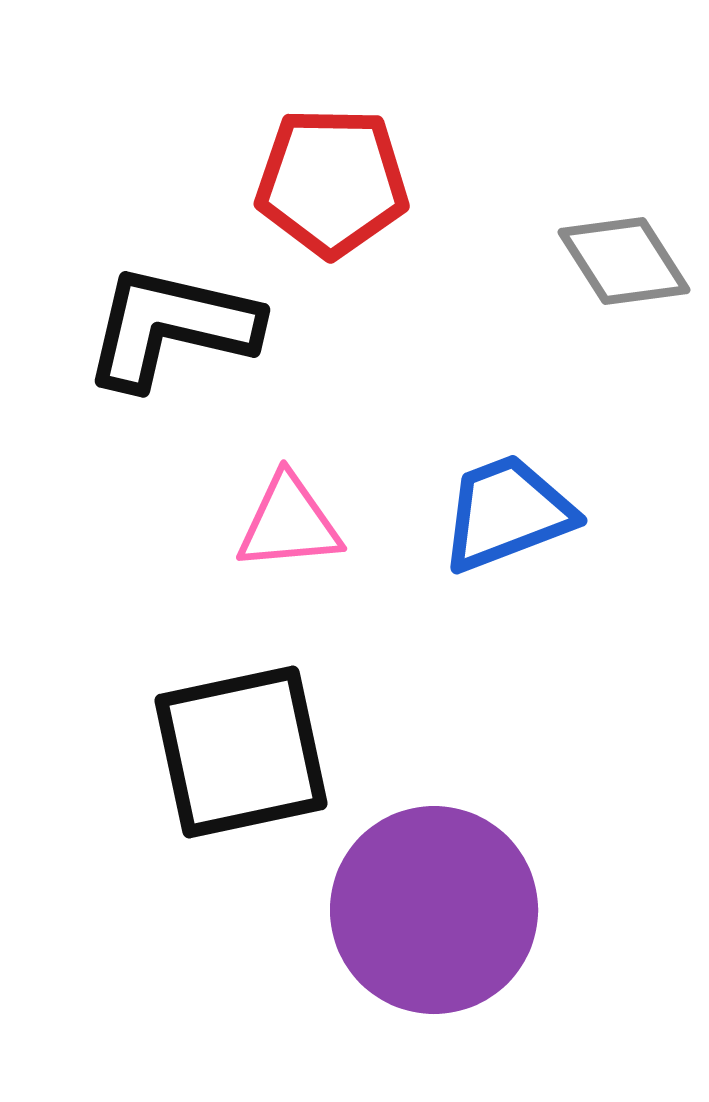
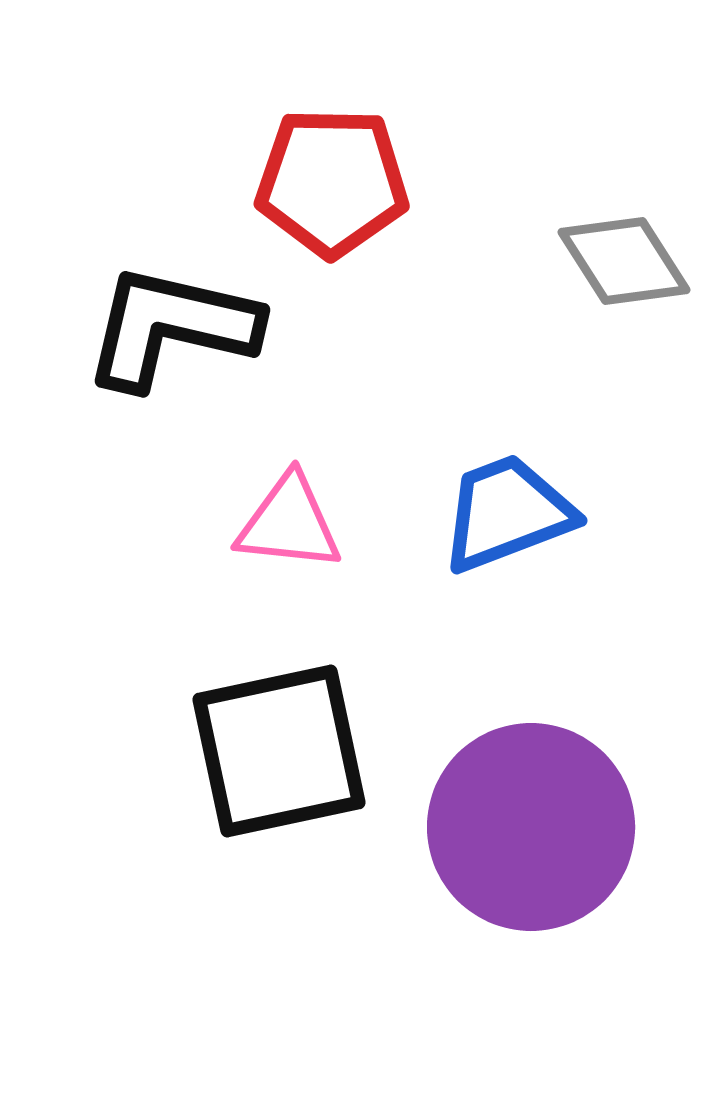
pink triangle: rotated 11 degrees clockwise
black square: moved 38 px right, 1 px up
purple circle: moved 97 px right, 83 px up
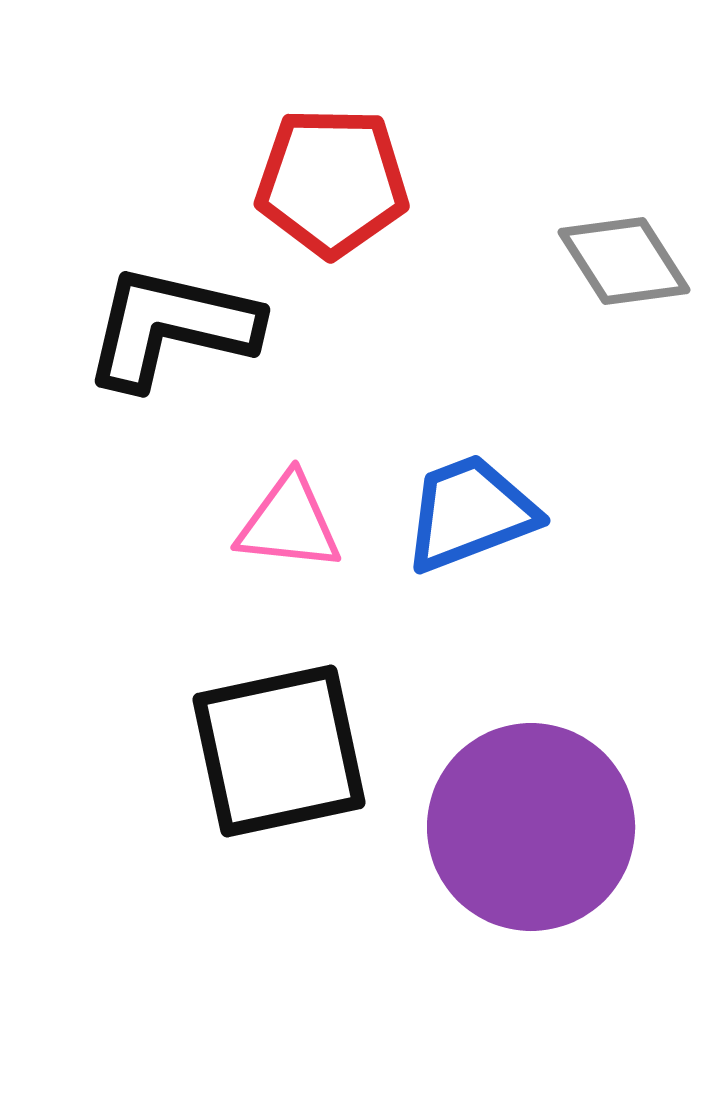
blue trapezoid: moved 37 px left
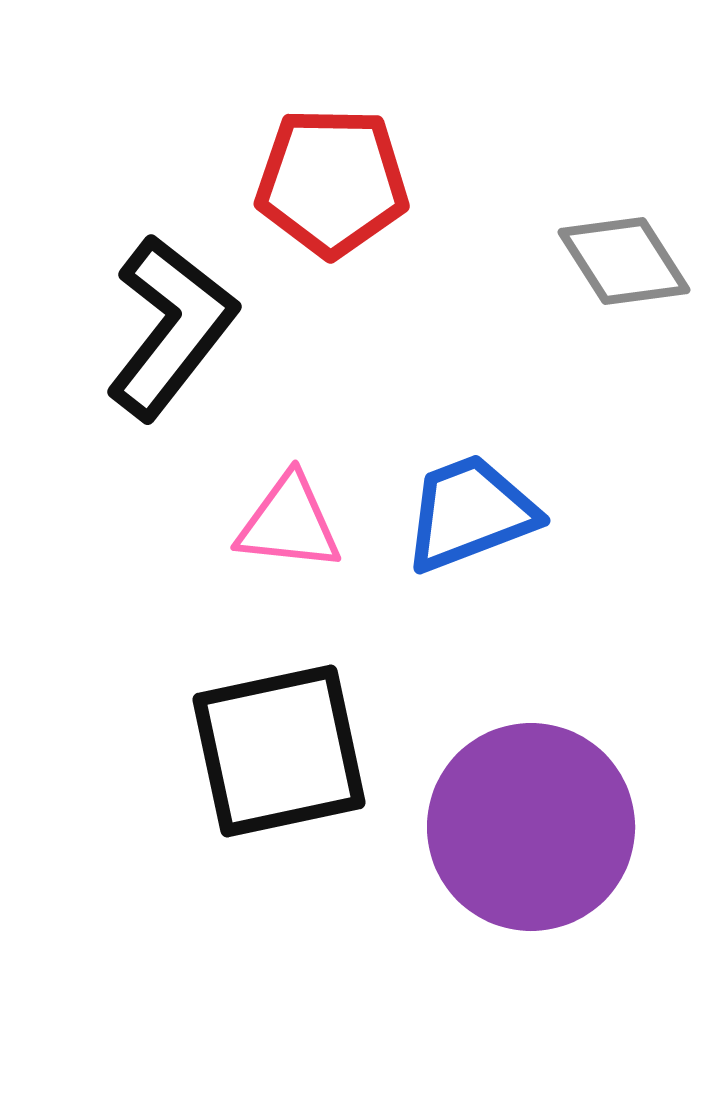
black L-shape: rotated 115 degrees clockwise
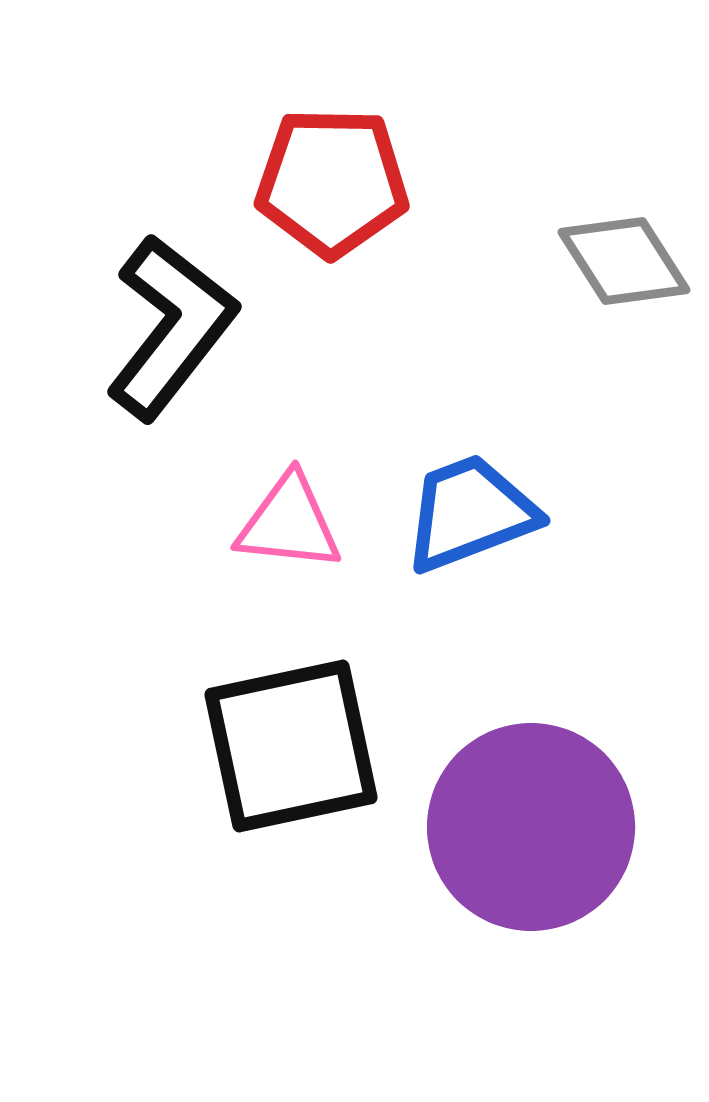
black square: moved 12 px right, 5 px up
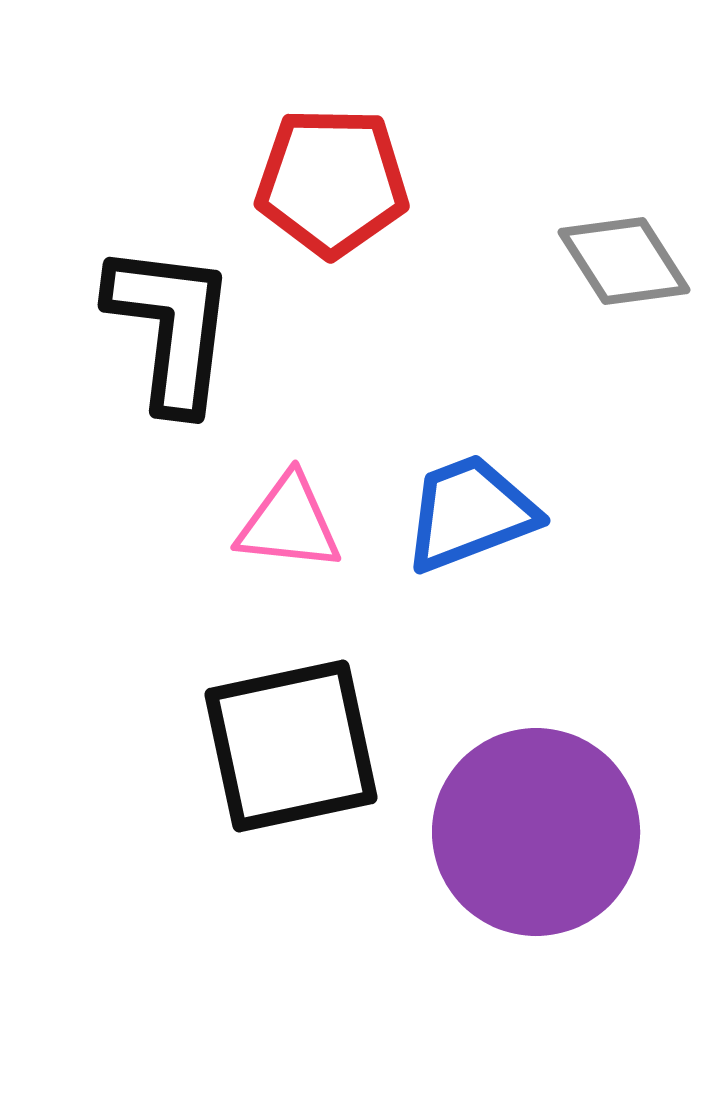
black L-shape: rotated 31 degrees counterclockwise
purple circle: moved 5 px right, 5 px down
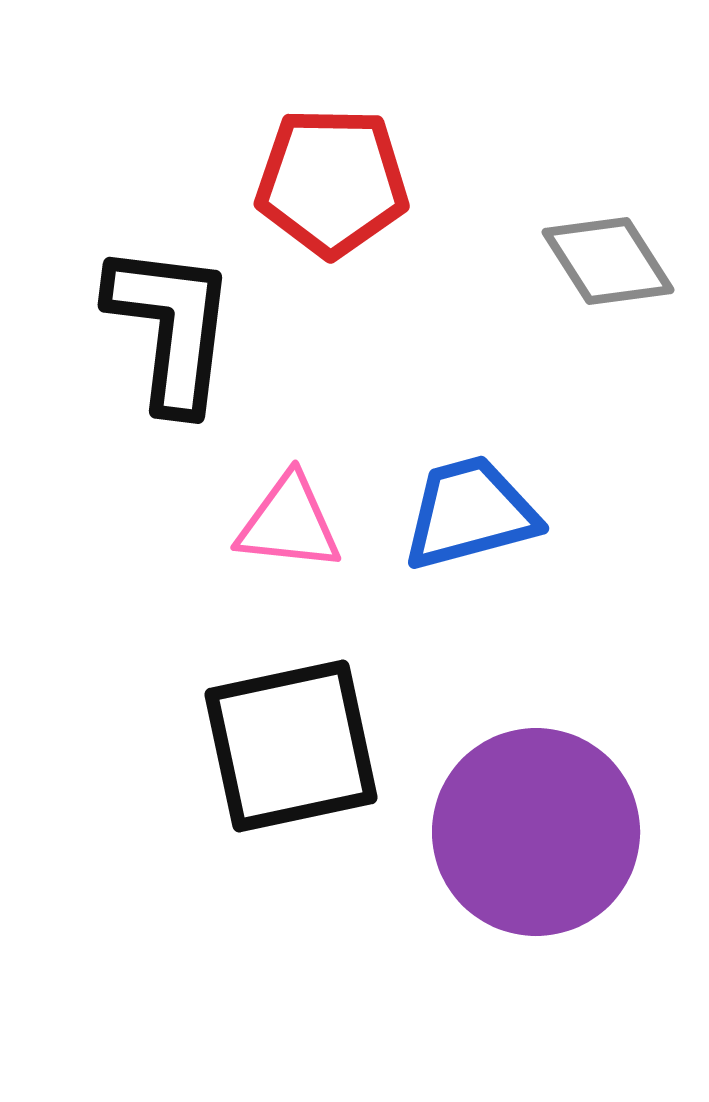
gray diamond: moved 16 px left
blue trapezoid: rotated 6 degrees clockwise
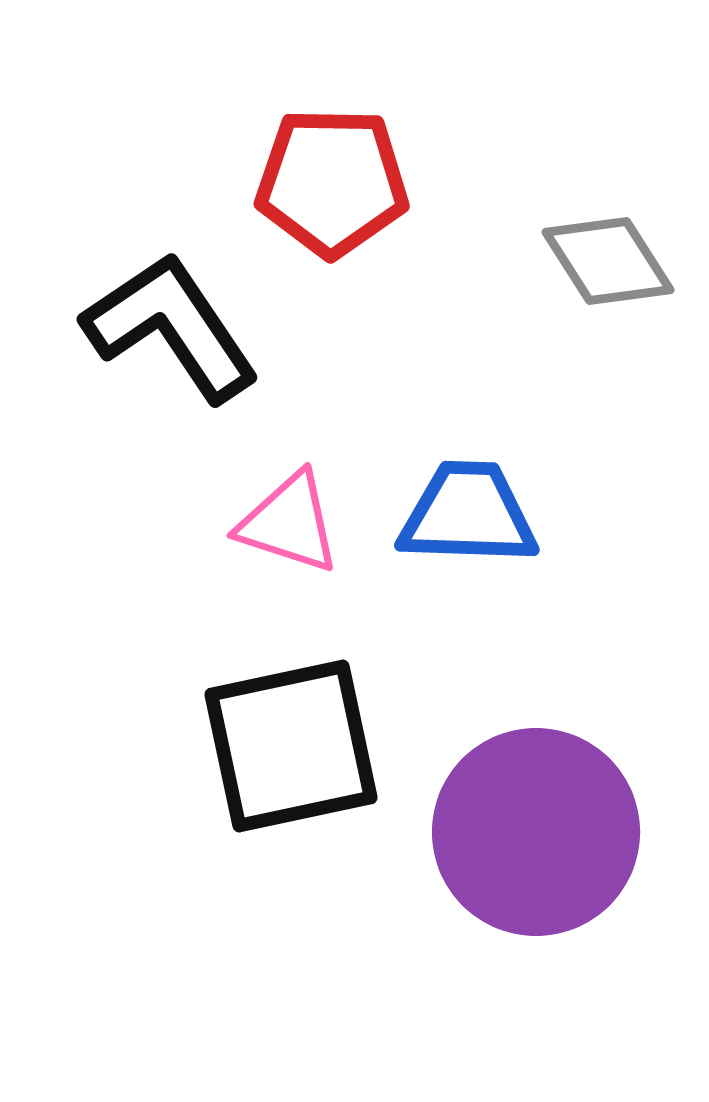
black L-shape: rotated 41 degrees counterclockwise
blue trapezoid: moved 2 px left, 1 px down; rotated 17 degrees clockwise
pink triangle: rotated 12 degrees clockwise
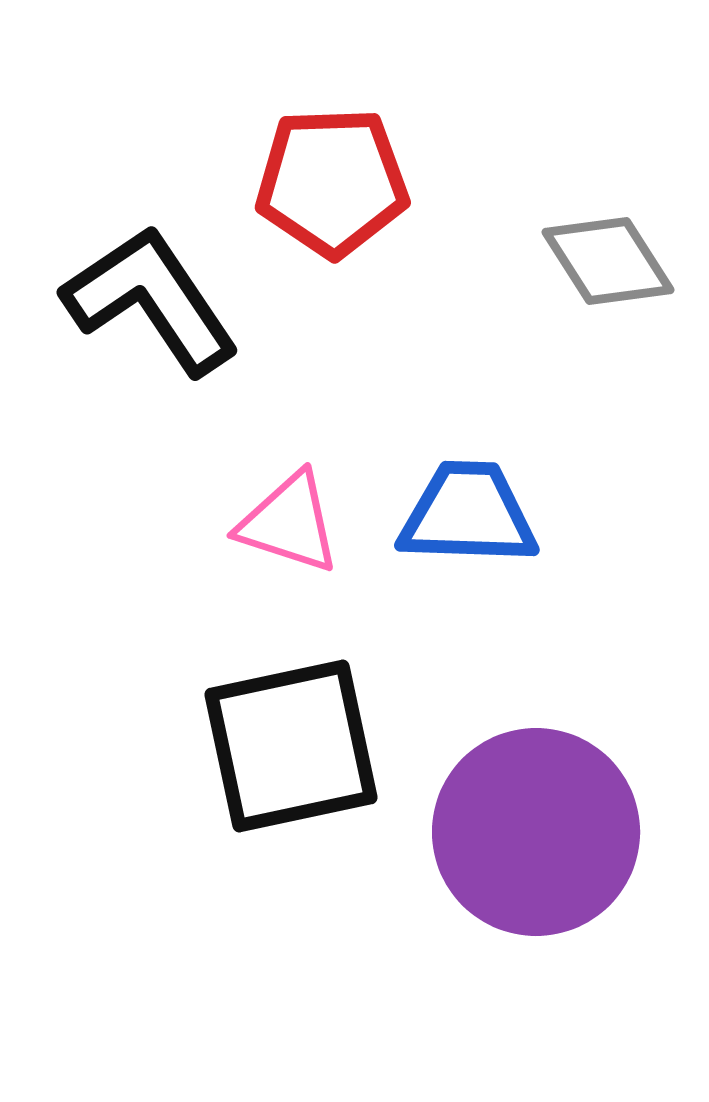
red pentagon: rotated 3 degrees counterclockwise
black L-shape: moved 20 px left, 27 px up
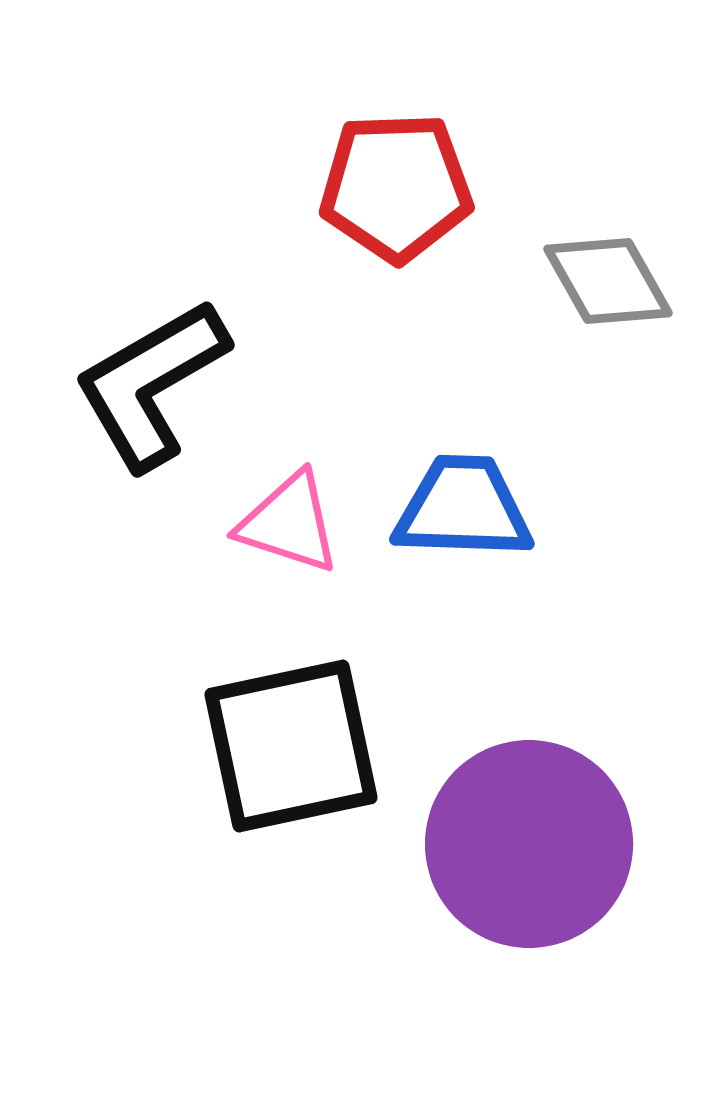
red pentagon: moved 64 px right, 5 px down
gray diamond: moved 20 px down; rotated 3 degrees clockwise
black L-shape: moved 84 px down; rotated 86 degrees counterclockwise
blue trapezoid: moved 5 px left, 6 px up
purple circle: moved 7 px left, 12 px down
